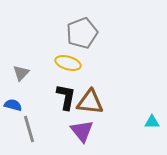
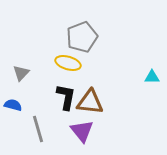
gray pentagon: moved 4 px down
cyan triangle: moved 45 px up
gray line: moved 9 px right
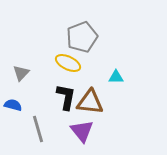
yellow ellipse: rotated 10 degrees clockwise
cyan triangle: moved 36 px left
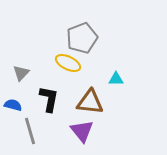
gray pentagon: moved 1 px down
cyan triangle: moved 2 px down
black L-shape: moved 17 px left, 2 px down
gray line: moved 8 px left, 2 px down
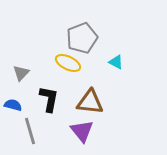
cyan triangle: moved 17 px up; rotated 28 degrees clockwise
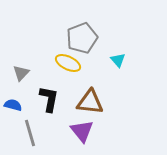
cyan triangle: moved 2 px right, 2 px up; rotated 21 degrees clockwise
gray line: moved 2 px down
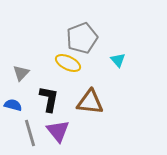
purple triangle: moved 24 px left
